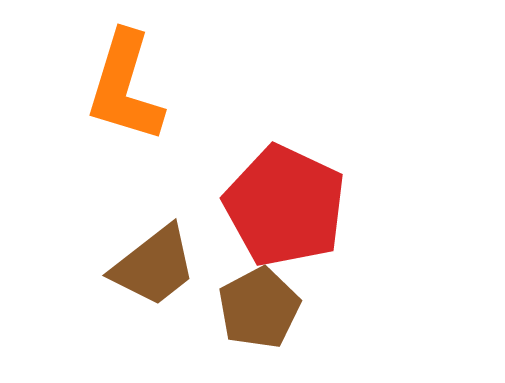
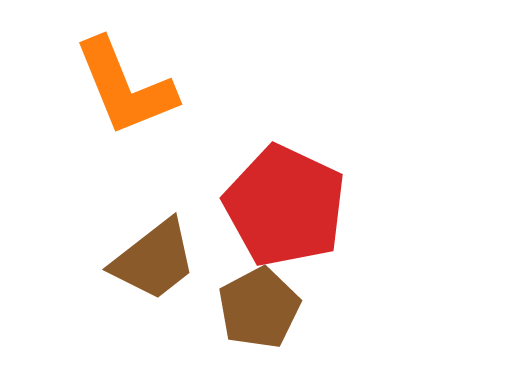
orange L-shape: rotated 39 degrees counterclockwise
brown trapezoid: moved 6 px up
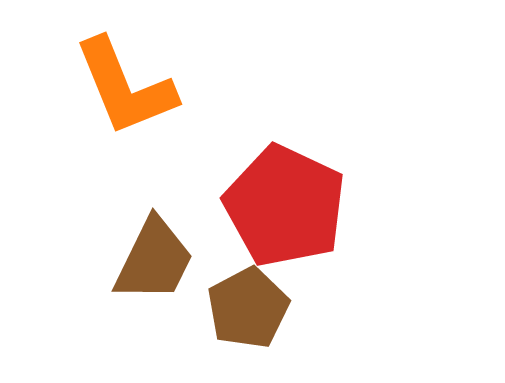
brown trapezoid: rotated 26 degrees counterclockwise
brown pentagon: moved 11 px left
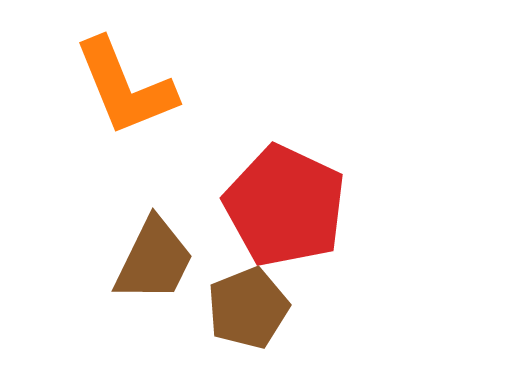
brown pentagon: rotated 6 degrees clockwise
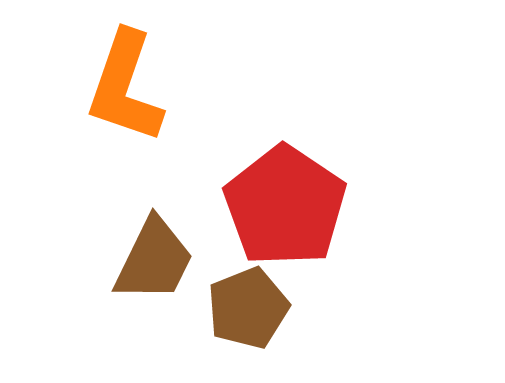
orange L-shape: rotated 41 degrees clockwise
red pentagon: rotated 9 degrees clockwise
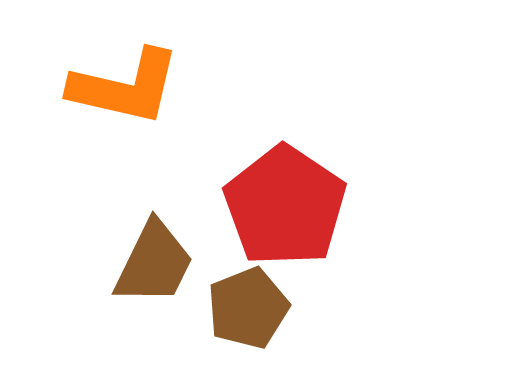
orange L-shape: rotated 96 degrees counterclockwise
brown trapezoid: moved 3 px down
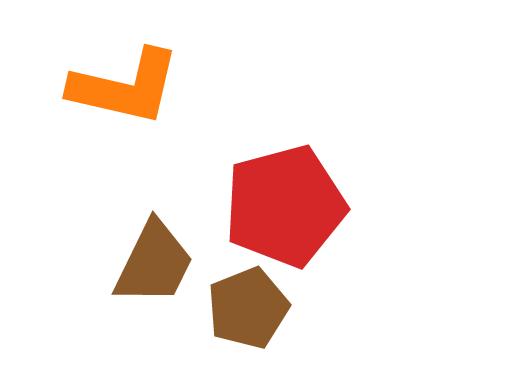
red pentagon: rotated 23 degrees clockwise
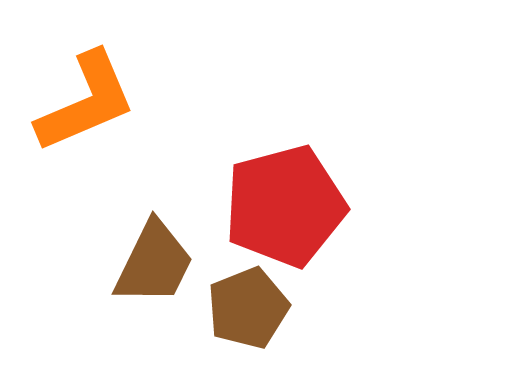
orange L-shape: moved 39 px left, 15 px down; rotated 36 degrees counterclockwise
